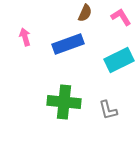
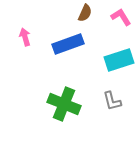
cyan rectangle: rotated 8 degrees clockwise
green cross: moved 2 px down; rotated 16 degrees clockwise
gray L-shape: moved 4 px right, 9 px up
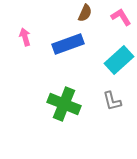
cyan rectangle: rotated 24 degrees counterclockwise
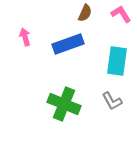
pink L-shape: moved 3 px up
cyan rectangle: moved 2 px left, 1 px down; rotated 40 degrees counterclockwise
gray L-shape: rotated 15 degrees counterclockwise
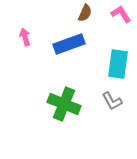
blue rectangle: moved 1 px right
cyan rectangle: moved 1 px right, 3 px down
